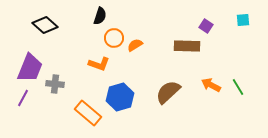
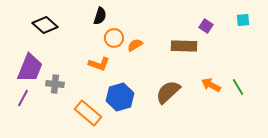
brown rectangle: moved 3 px left
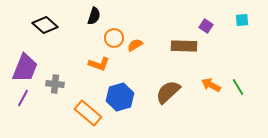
black semicircle: moved 6 px left
cyan square: moved 1 px left
purple trapezoid: moved 5 px left
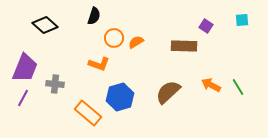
orange semicircle: moved 1 px right, 3 px up
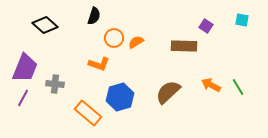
cyan square: rotated 16 degrees clockwise
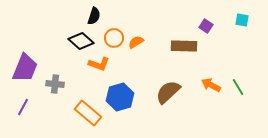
black diamond: moved 36 px right, 16 px down
purple line: moved 9 px down
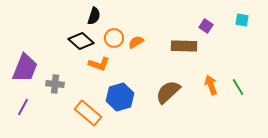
orange arrow: rotated 42 degrees clockwise
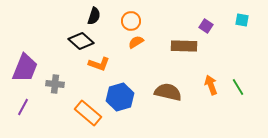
orange circle: moved 17 px right, 17 px up
brown semicircle: rotated 56 degrees clockwise
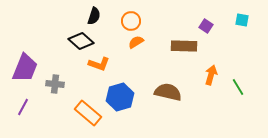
orange arrow: moved 10 px up; rotated 36 degrees clockwise
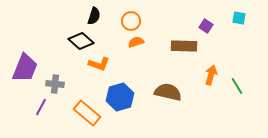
cyan square: moved 3 px left, 2 px up
orange semicircle: rotated 14 degrees clockwise
green line: moved 1 px left, 1 px up
purple line: moved 18 px right
orange rectangle: moved 1 px left
